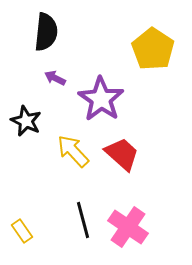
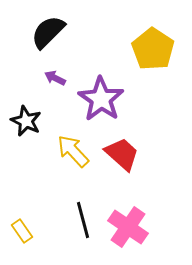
black semicircle: moved 2 px right; rotated 141 degrees counterclockwise
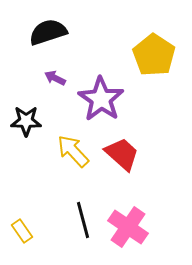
black semicircle: rotated 27 degrees clockwise
yellow pentagon: moved 1 px right, 6 px down
black star: rotated 24 degrees counterclockwise
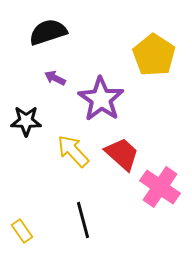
pink cross: moved 32 px right, 40 px up
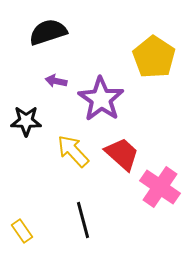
yellow pentagon: moved 2 px down
purple arrow: moved 1 px right, 3 px down; rotated 15 degrees counterclockwise
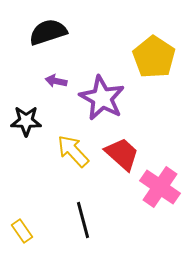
purple star: moved 1 px right, 1 px up; rotated 6 degrees counterclockwise
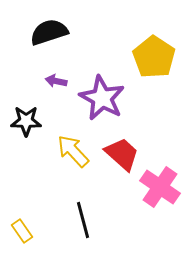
black semicircle: moved 1 px right
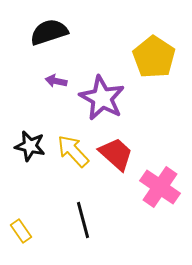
black star: moved 4 px right, 25 px down; rotated 12 degrees clockwise
red trapezoid: moved 6 px left
yellow rectangle: moved 1 px left
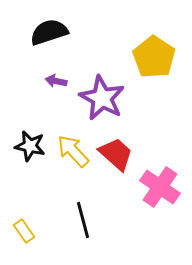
yellow rectangle: moved 3 px right
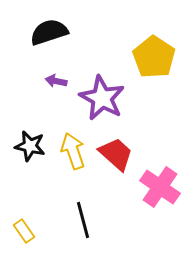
yellow arrow: rotated 24 degrees clockwise
